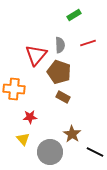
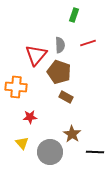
green rectangle: rotated 40 degrees counterclockwise
orange cross: moved 2 px right, 2 px up
brown rectangle: moved 3 px right
yellow triangle: moved 1 px left, 4 px down
black line: rotated 24 degrees counterclockwise
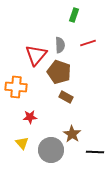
gray circle: moved 1 px right, 2 px up
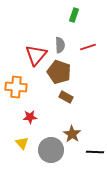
red line: moved 4 px down
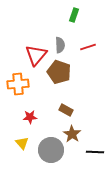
orange cross: moved 2 px right, 3 px up; rotated 10 degrees counterclockwise
brown rectangle: moved 13 px down
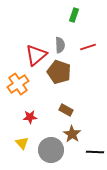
red triangle: rotated 10 degrees clockwise
orange cross: rotated 30 degrees counterclockwise
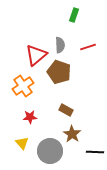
orange cross: moved 5 px right, 2 px down
gray circle: moved 1 px left, 1 px down
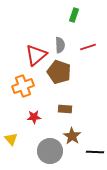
orange cross: rotated 15 degrees clockwise
brown rectangle: moved 1 px left, 1 px up; rotated 24 degrees counterclockwise
red star: moved 4 px right
brown star: moved 2 px down
yellow triangle: moved 11 px left, 4 px up
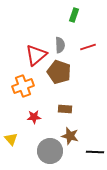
brown star: moved 2 px left; rotated 18 degrees counterclockwise
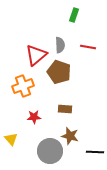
red line: rotated 28 degrees clockwise
